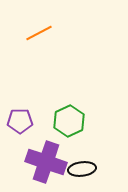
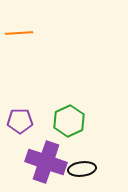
orange line: moved 20 px left; rotated 24 degrees clockwise
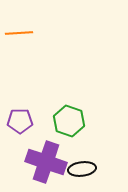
green hexagon: rotated 16 degrees counterclockwise
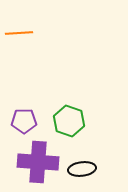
purple pentagon: moved 4 px right
purple cross: moved 8 px left; rotated 15 degrees counterclockwise
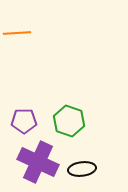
orange line: moved 2 px left
purple cross: rotated 21 degrees clockwise
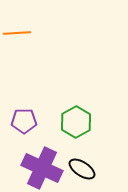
green hexagon: moved 7 px right, 1 px down; rotated 12 degrees clockwise
purple cross: moved 4 px right, 6 px down
black ellipse: rotated 40 degrees clockwise
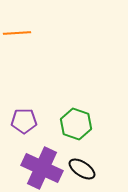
green hexagon: moved 2 px down; rotated 12 degrees counterclockwise
